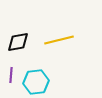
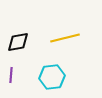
yellow line: moved 6 px right, 2 px up
cyan hexagon: moved 16 px right, 5 px up
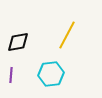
yellow line: moved 2 px right, 3 px up; rotated 48 degrees counterclockwise
cyan hexagon: moved 1 px left, 3 px up
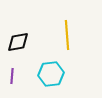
yellow line: rotated 32 degrees counterclockwise
purple line: moved 1 px right, 1 px down
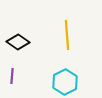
black diamond: rotated 45 degrees clockwise
cyan hexagon: moved 14 px right, 8 px down; rotated 20 degrees counterclockwise
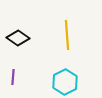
black diamond: moved 4 px up
purple line: moved 1 px right, 1 px down
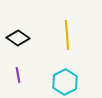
purple line: moved 5 px right, 2 px up; rotated 14 degrees counterclockwise
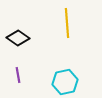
yellow line: moved 12 px up
cyan hexagon: rotated 15 degrees clockwise
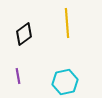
black diamond: moved 6 px right, 4 px up; rotated 70 degrees counterclockwise
purple line: moved 1 px down
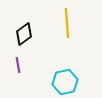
purple line: moved 11 px up
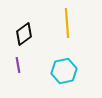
cyan hexagon: moved 1 px left, 11 px up
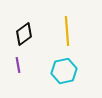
yellow line: moved 8 px down
